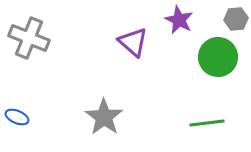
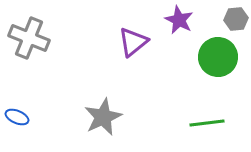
purple triangle: rotated 40 degrees clockwise
gray star: moved 1 px left; rotated 12 degrees clockwise
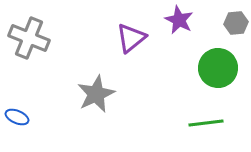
gray hexagon: moved 4 px down
purple triangle: moved 2 px left, 4 px up
green circle: moved 11 px down
gray star: moved 7 px left, 23 px up
green line: moved 1 px left
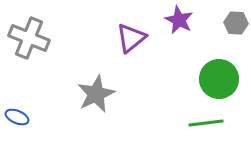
gray hexagon: rotated 10 degrees clockwise
green circle: moved 1 px right, 11 px down
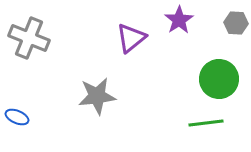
purple star: rotated 12 degrees clockwise
gray star: moved 1 px right, 2 px down; rotated 18 degrees clockwise
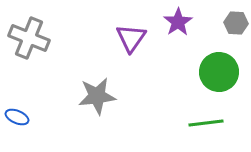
purple star: moved 1 px left, 2 px down
purple triangle: rotated 16 degrees counterclockwise
green circle: moved 7 px up
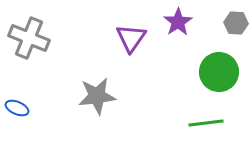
blue ellipse: moved 9 px up
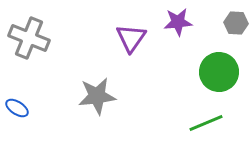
purple star: rotated 28 degrees clockwise
blue ellipse: rotated 10 degrees clockwise
green line: rotated 16 degrees counterclockwise
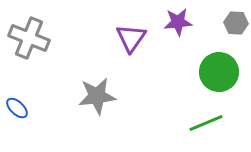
blue ellipse: rotated 10 degrees clockwise
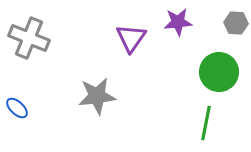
green line: rotated 56 degrees counterclockwise
